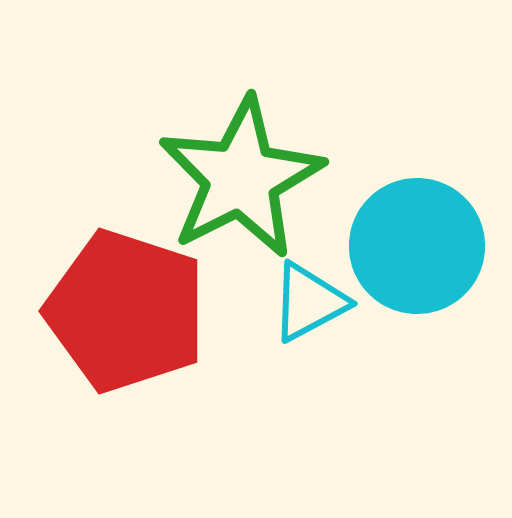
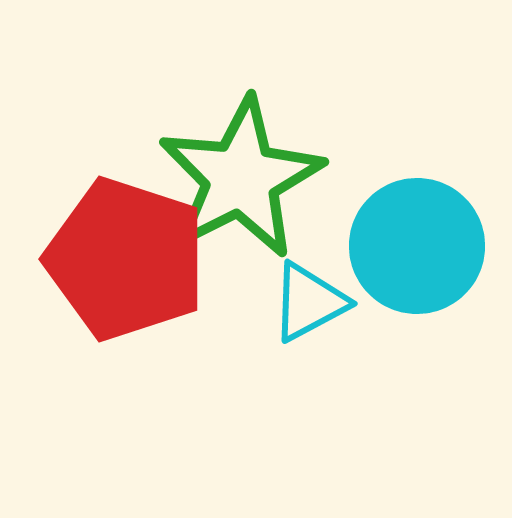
red pentagon: moved 52 px up
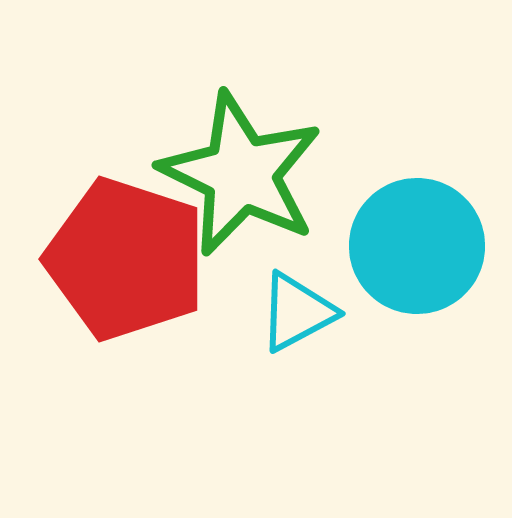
green star: moved 4 px up; rotated 19 degrees counterclockwise
cyan triangle: moved 12 px left, 10 px down
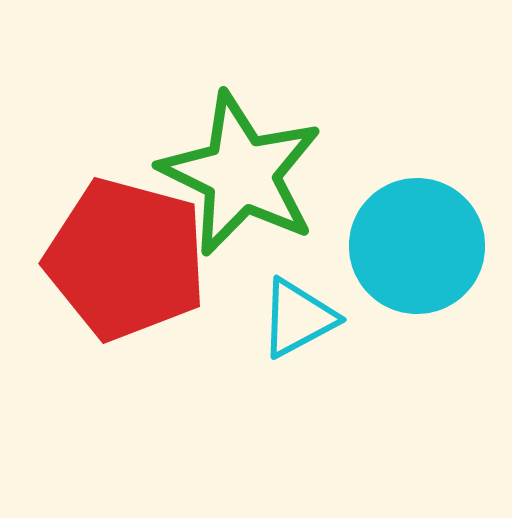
red pentagon: rotated 3 degrees counterclockwise
cyan triangle: moved 1 px right, 6 px down
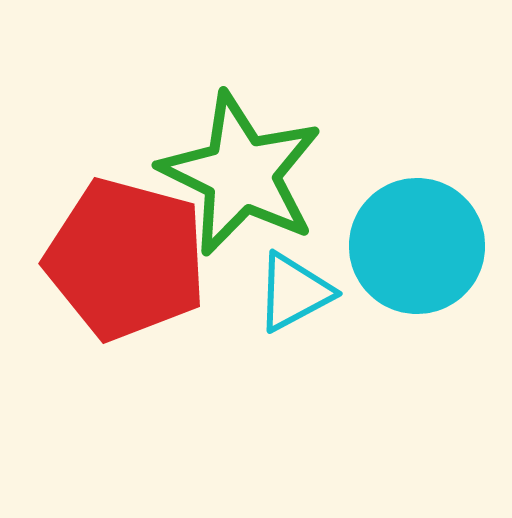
cyan triangle: moved 4 px left, 26 px up
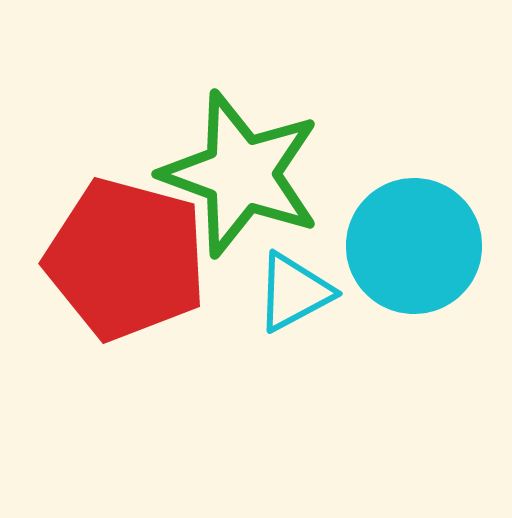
green star: rotated 6 degrees counterclockwise
cyan circle: moved 3 px left
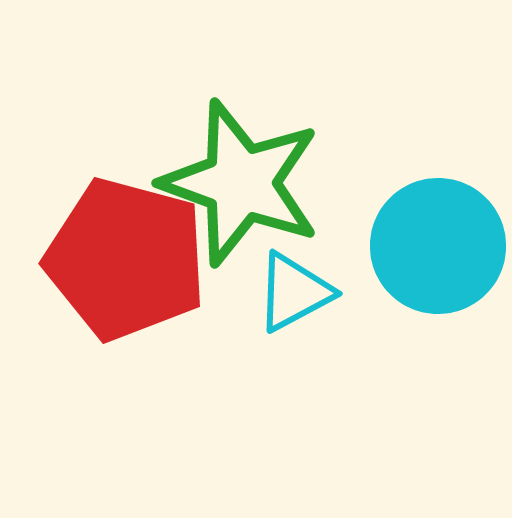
green star: moved 9 px down
cyan circle: moved 24 px right
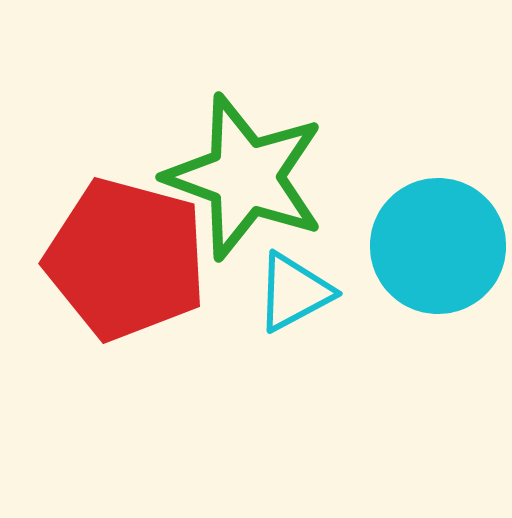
green star: moved 4 px right, 6 px up
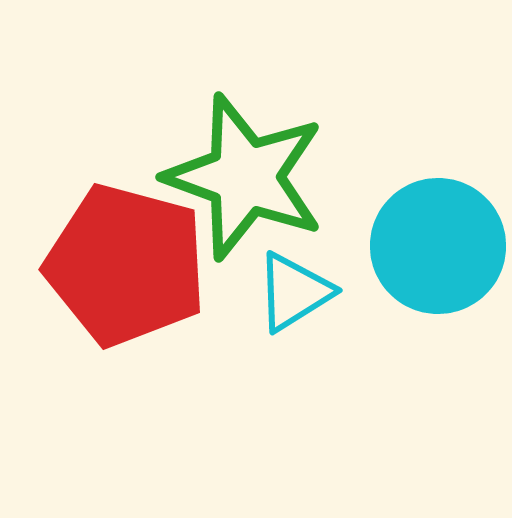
red pentagon: moved 6 px down
cyan triangle: rotated 4 degrees counterclockwise
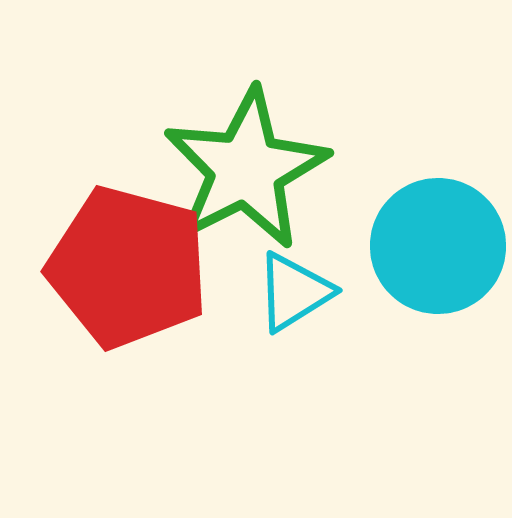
green star: moved 1 px right, 8 px up; rotated 25 degrees clockwise
red pentagon: moved 2 px right, 2 px down
